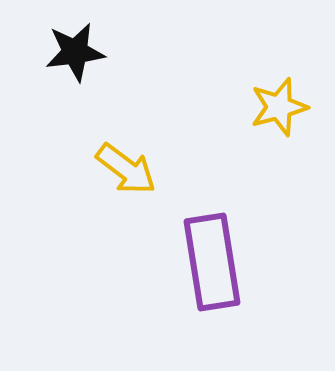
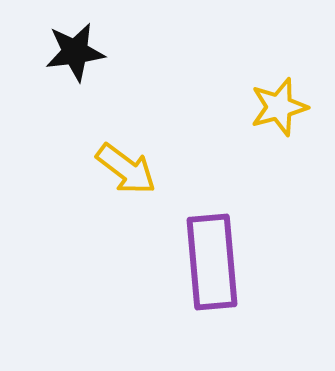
purple rectangle: rotated 4 degrees clockwise
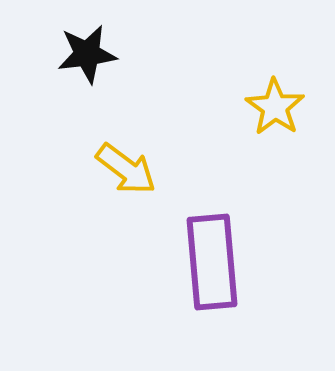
black star: moved 12 px right, 2 px down
yellow star: moved 4 px left; rotated 22 degrees counterclockwise
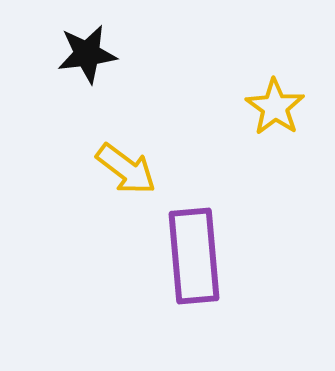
purple rectangle: moved 18 px left, 6 px up
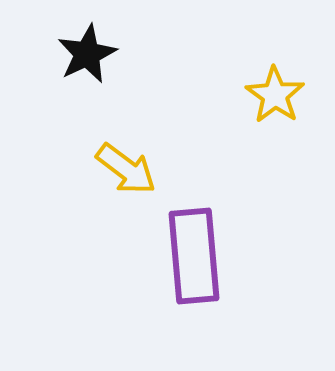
black star: rotated 18 degrees counterclockwise
yellow star: moved 12 px up
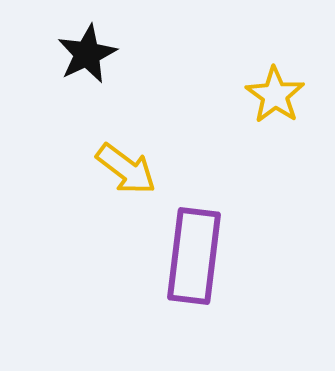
purple rectangle: rotated 12 degrees clockwise
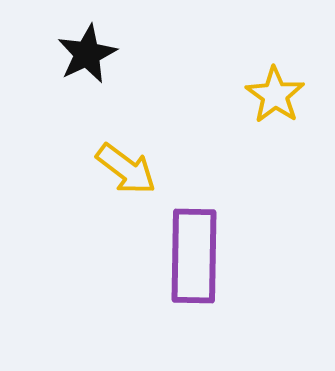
purple rectangle: rotated 6 degrees counterclockwise
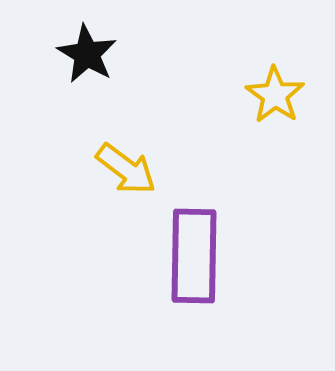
black star: rotated 16 degrees counterclockwise
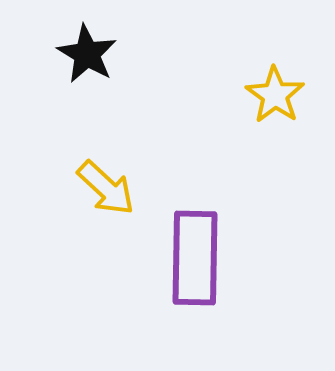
yellow arrow: moved 20 px left, 19 px down; rotated 6 degrees clockwise
purple rectangle: moved 1 px right, 2 px down
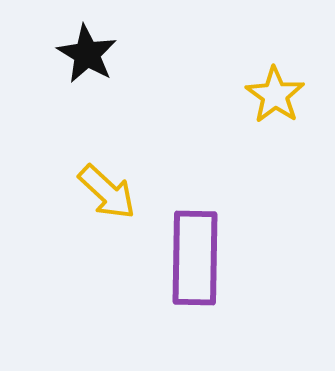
yellow arrow: moved 1 px right, 4 px down
